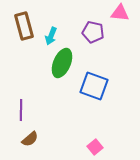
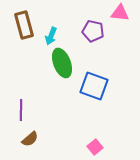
brown rectangle: moved 1 px up
purple pentagon: moved 1 px up
green ellipse: rotated 44 degrees counterclockwise
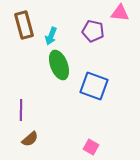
green ellipse: moved 3 px left, 2 px down
pink square: moved 4 px left; rotated 21 degrees counterclockwise
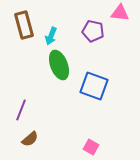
purple line: rotated 20 degrees clockwise
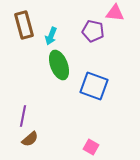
pink triangle: moved 5 px left
purple line: moved 2 px right, 6 px down; rotated 10 degrees counterclockwise
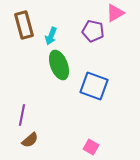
pink triangle: rotated 36 degrees counterclockwise
purple line: moved 1 px left, 1 px up
brown semicircle: moved 1 px down
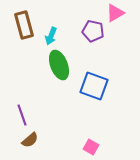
purple line: rotated 30 degrees counterclockwise
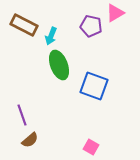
brown rectangle: rotated 48 degrees counterclockwise
purple pentagon: moved 2 px left, 5 px up
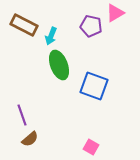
brown semicircle: moved 1 px up
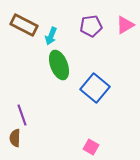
pink triangle: moved 10 px right, 12 px down
purple pentagon: rotated 20 degrees counterclockwise
blue square: moved 1 px right, 2 px down; rotated 20 degrees clockwise
brown semicircle: moved 15 px left, 1 px up; rotated 132 degrees clockwise
